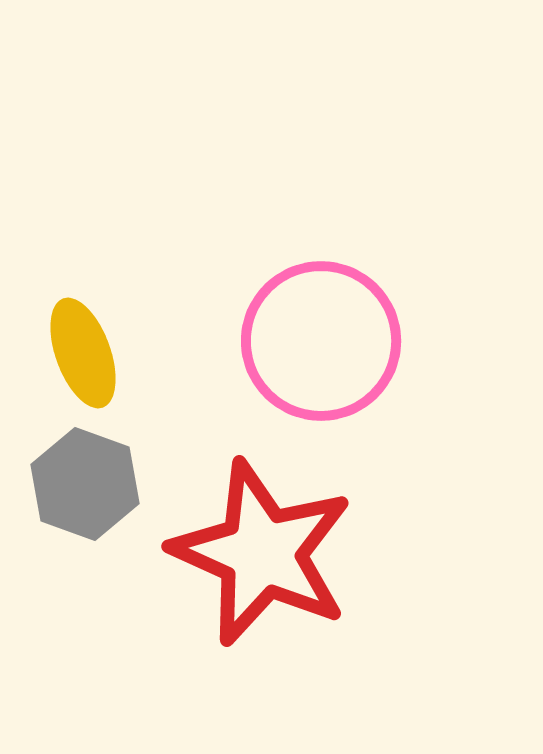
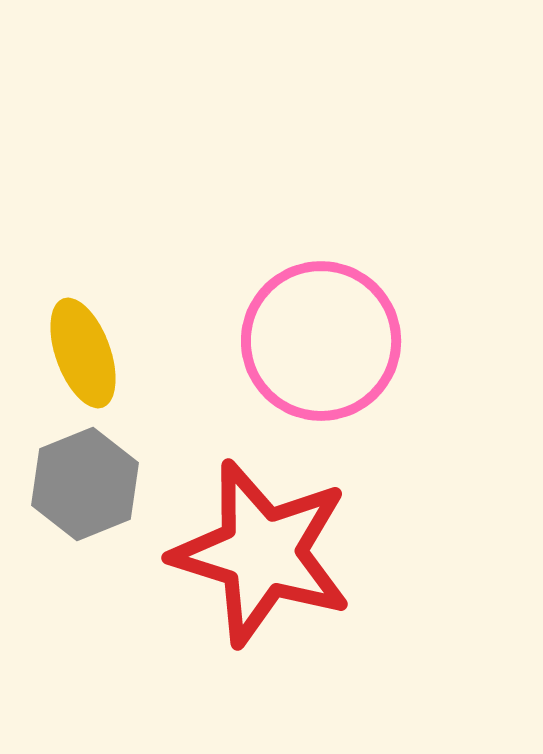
gray hexagon: rotated 18 degrees clockwise
red star: rotated 7 degrees counterclockwise
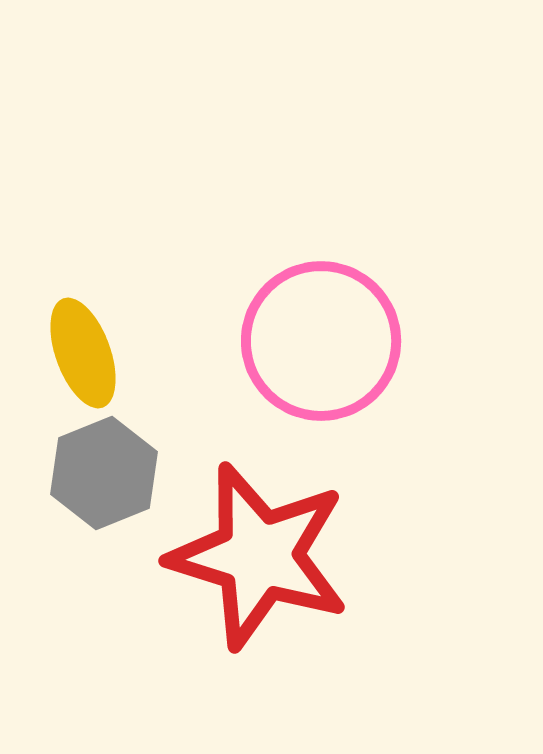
gray hexagon: moved 19 px right, 11 px up
red star: moved 3 px left, 3 px down
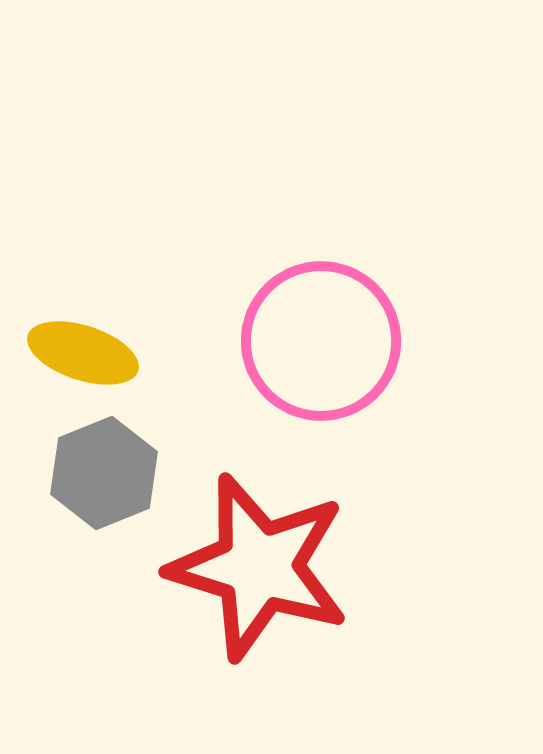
yellow ellipse: rotated 52 degrees counterclockwise
red star: moved 11 px down
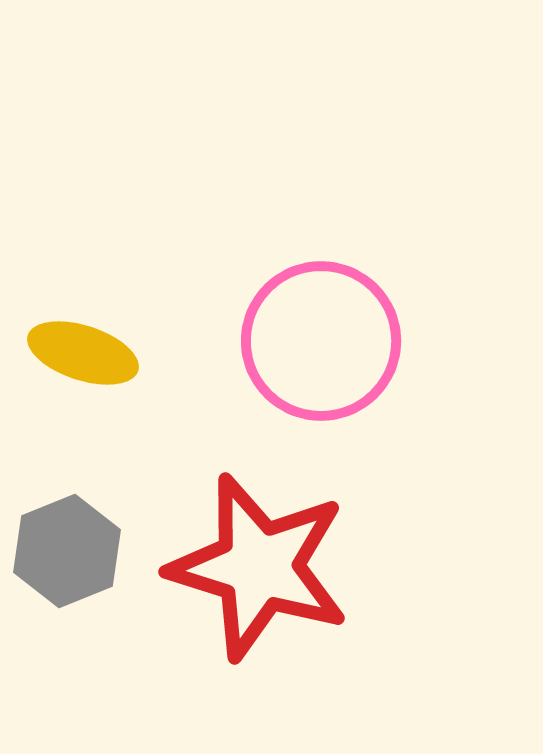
gray hexagon: moved 37 px left, 78 px down
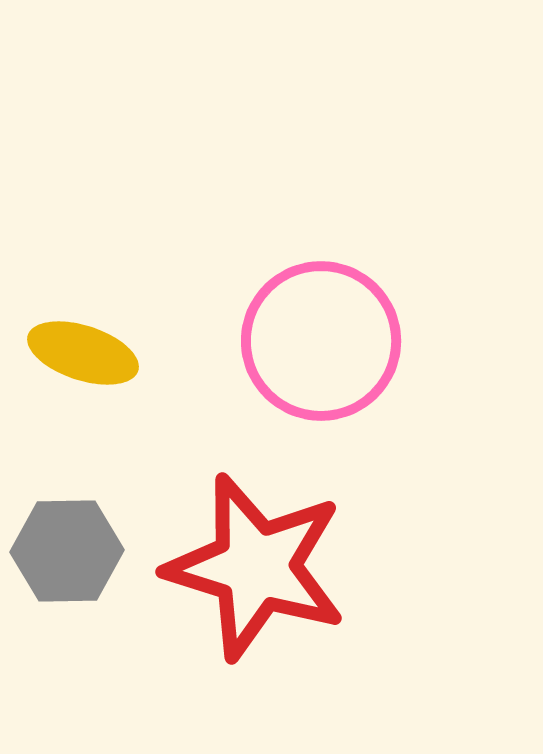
gray hexagon: rotated 21 degrees clockwise
red star: moved 3 px left
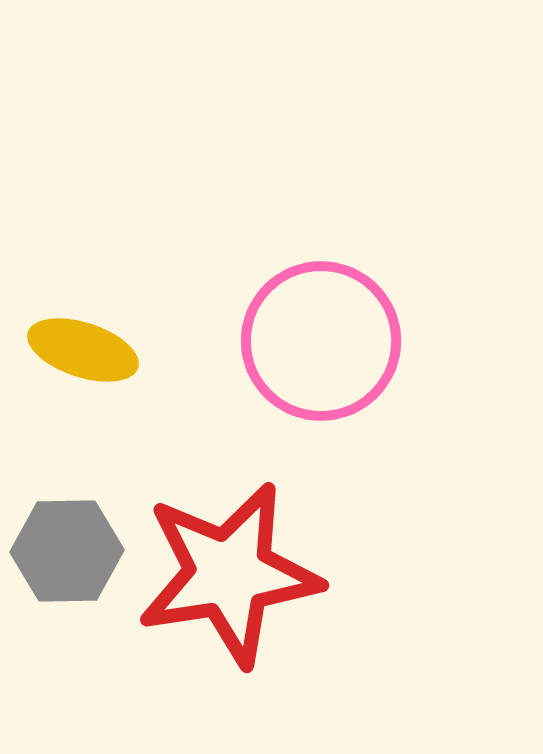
yellow ellipse: moved 3 px up
red star: moved 27 px left, 7 px down; rotated 26 degrees counterclockwise
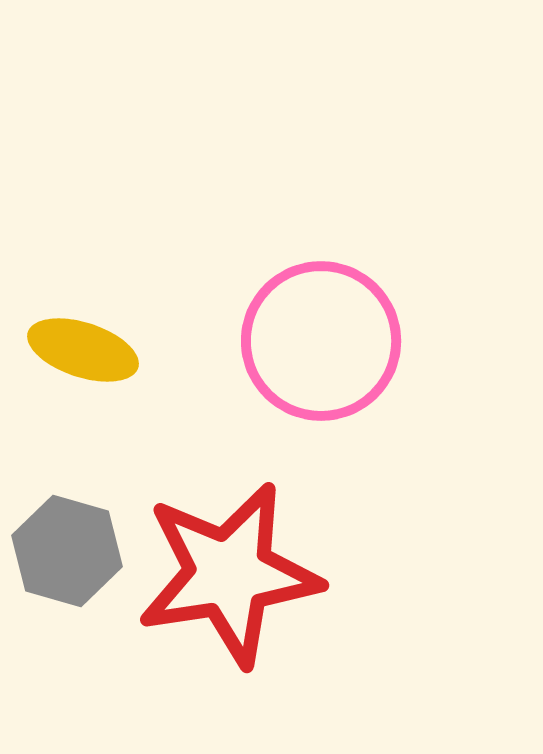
gray hexagon: rotated 17 degrees clockwise
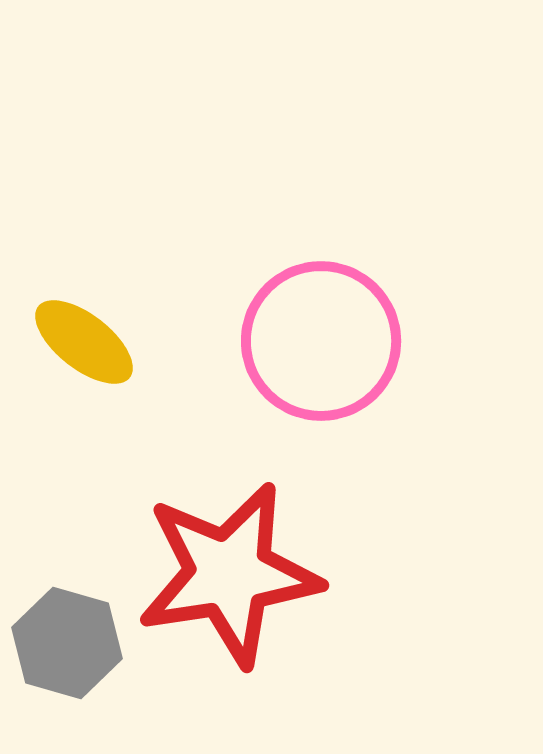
yellow ellipse: moved 1 px right, 8 px up; rotated 20 degrees clockwise
gray hexagon: moved 92 px down
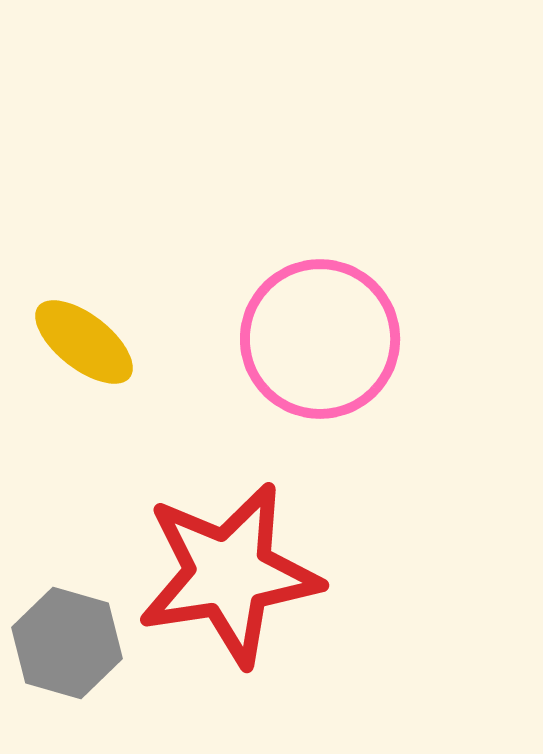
pink circle: moved 1 px left, 2 px up
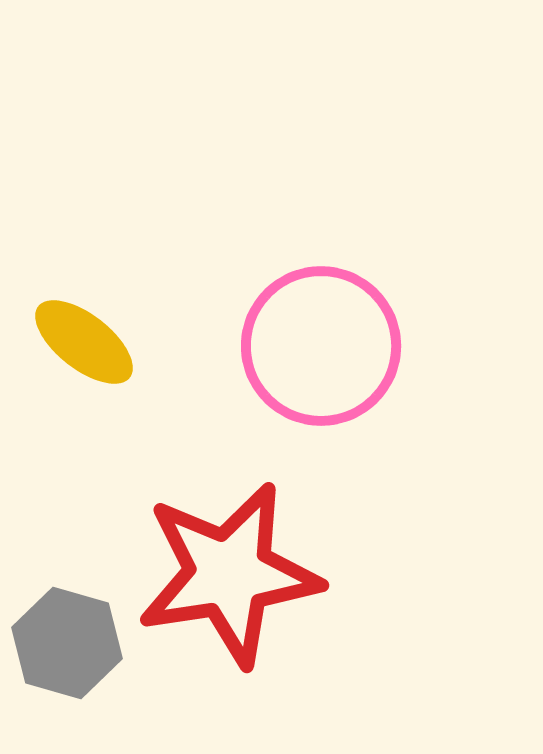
pink circle: moved 1 px right, 7 px down
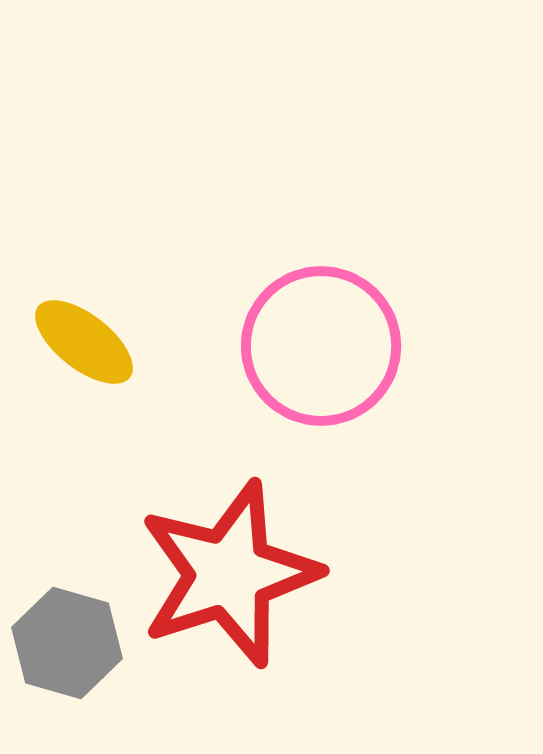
red star: rotated 9 degrees counterclockwise
